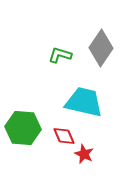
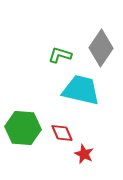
cyan trapezoid: moved 3 px left, 12 px up
red diamond: moved 2 px left, 3 px up
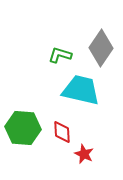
red diamond: moved 1 px up; rotated 20 degrees clockwise
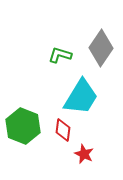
cyan trapezoid: moved 7 px down; rotated 108 degrees clockwise
green hexagon: moved 2 px up; rotated 16 degrees clockwise
red diamond: moved 1 px right, 2 px up; rotated 10 degrees clockwise
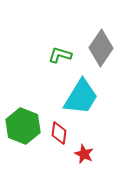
red diamond: moved 4 px left, 3 px down
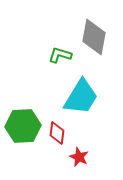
gray diamond: moved 7 px left, 11 px up; rotated 24 degrees counterclockwise
green hexagon: rotated 24 degrees counterclockwise
red diamond: moved 2 px left
red star: moved 5 px left, 3 px down
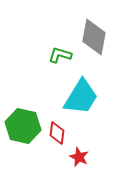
green hexagon: rotated 16 degrees clockwise
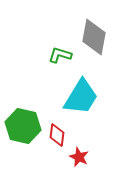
red diamond: moved 2 px down
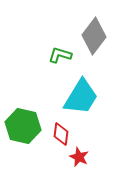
gray diamond: moved 1 px up; rotated 27 degrees clockwise
red diamond: moved 4 px right, 1 px up
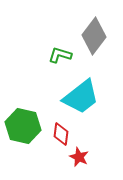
cyan trapezoid: rotated 21 degrees clockwise
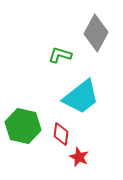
gray diamond: moved 2 px right, 3 px up; rotated 9 degrees counterclockwise
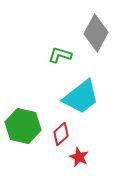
red diamond: rotated 40 degrees clockwise
